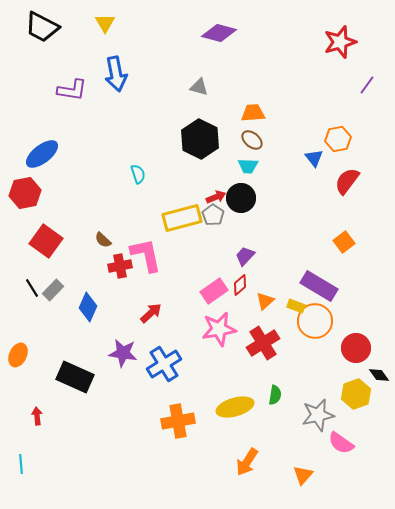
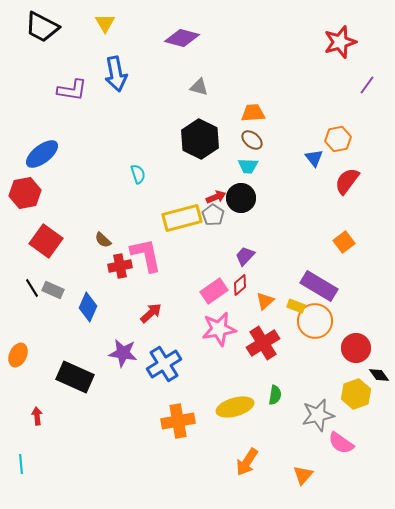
purple diamond at (219, 33): moved 37 px left, 5 px down
gray rectangle at (53, 290): rotated 70 degrees clockwise
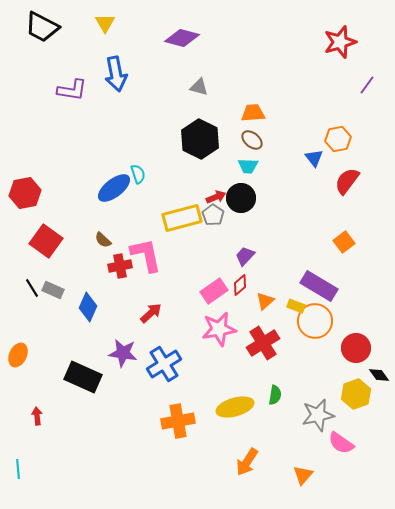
blue ellipse at (42, 154): moved 72 px right, 34 px down
black rectangle at (75, 377): moved 8 px right
cyan line at (21, 464): moved 3 px left, 5 px down
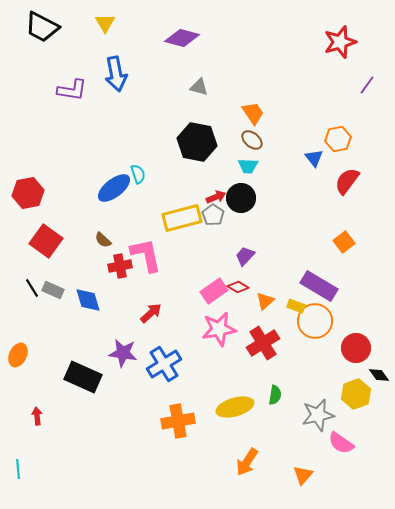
orange trapezoid at (253, 113): rotated 60 degrees clockwise
black hexagon at (200, 139): moved 3 px left, 3 px down; rotated 15 degrees counterclockwise
red hexagon at (25, 193): moved 3 px right
red diamond at (240, 285): moved 2 px left, 2 px down; rotated 70 degrees clockwise
blue diamond at (88, 307): moved 7 px up; rotated 40 degrees counterclockwise
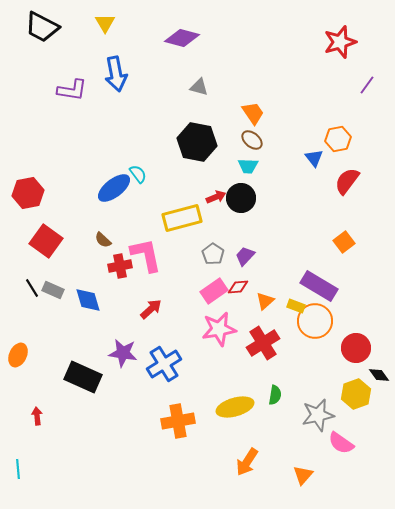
cyan semicircle at (138, 174): rotated 18 degrees counterclockwise
gray pentagon at (213, 215): moved 39 px down
red diamond at (238, 287): rotated 35 degrees counterclockwise
red arrow at (151, 313): moved 4 px up
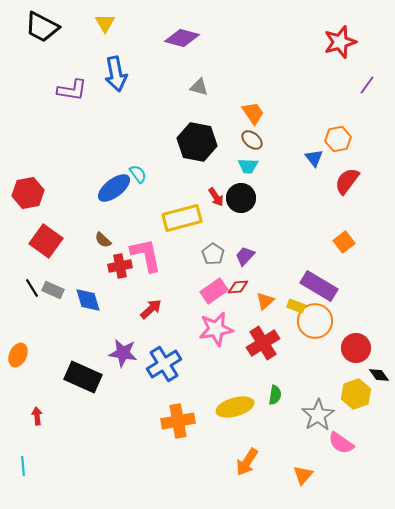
red arrow at (216, 197): rotated 78 degrees clockwise
pink star at (219, 329): moved 3 px left
gray star at (318, 415): rotated 20 degrees counterclockwise
cyan line at (18, 469): moved 5 px right, 3 px up
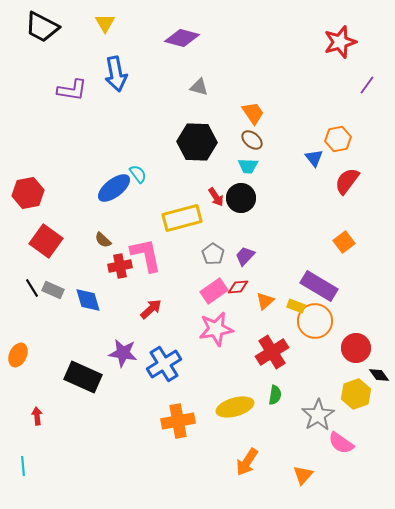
black hexagon at (197, 142): rotated 9 degrees counterclockwise
red cross at (263, 343): moved 9 px right, 9 px down
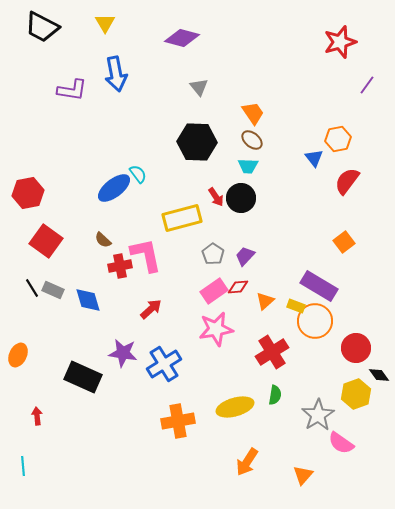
gray triangle at (199, 87): rotated 36 degrees clockwise
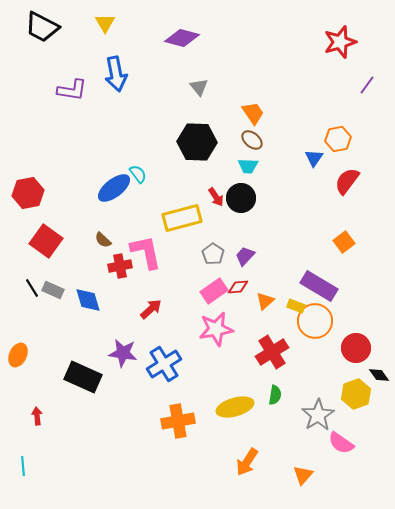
blue triangle at (314, 158): rotated 12 degrees clockwise
pink L-shape at (146, 255): moved 3 px up
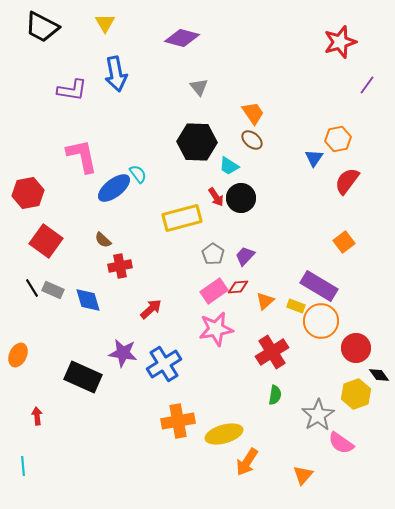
cyan trapezoid at (248, 166): moved 19 px left; rotated 30 degrees clockwise
pink L-shape at (146, 252): moved 64 px left, 96 px up
orange circle at (315, 321): moved 6 px right
yellow ellipse at (235, 407): moved 11 px left, 27 px down
